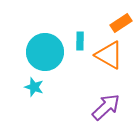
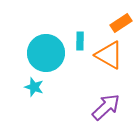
cyan circle: moved 1 px right, 1 px down
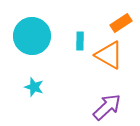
cyan circle: moved 14 px left, 17 px up
purple arrow: moved 1 px right
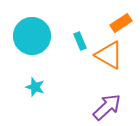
cyan rectangle: rotated 24 degrees counterclockwise
cyan star: moved 1 px right
